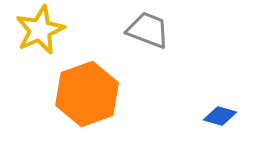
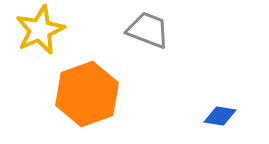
blue diamond: rotated 8 degrees counterclockwise
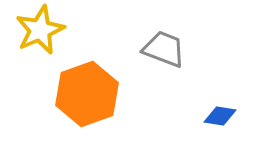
gray trapezoid: moved 16 px right, 19 px down
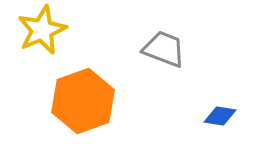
yellow star: moved 2 px right
orange hexagon: moved 4 px left, 7 px down
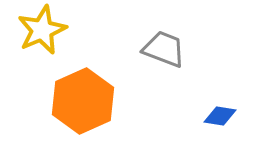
orange hexagon: rotated 4 degrees counterclockwise
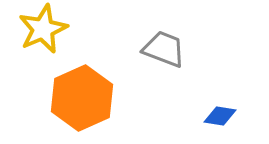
yellow star: moved 1 px right, 1 px up
orange hexagon: moved 1 px left, 3 px up
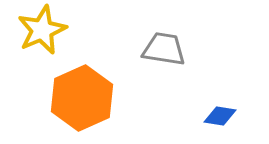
yellow star: moved 1 px left, 1 px down
gray trapezoid: rotated 12 degrees counterclockwise
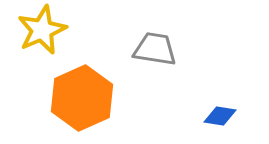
gray trapezoid: moved 9 px left
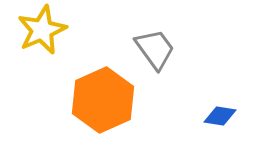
gray trapezoid: rotated 45 degrees clockwise
orange hexagon: moved 21 px right, 2 px down
